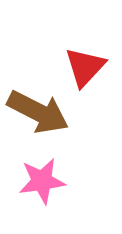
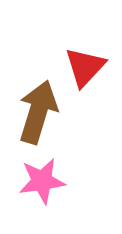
brown arrow: rotated 100 degrees counterclockwise
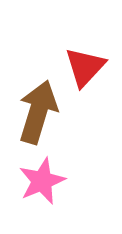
pink star: rotated 15 degrees counterclockwise
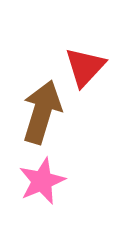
brown arrow: moved 4 px right
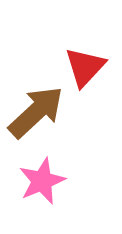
brown arrow: moved 6 px left; rotated 30 degrees clockwise
